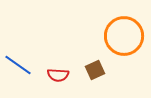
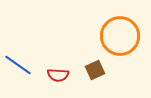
orange circle: moved 4 px left
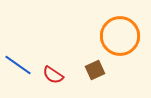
red semicircle: moved 5 px left; rotated 30 degrees clockwise
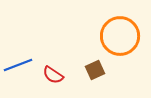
blue line: rotated 56 degrees counterclockwise
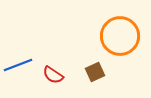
brown square: moved 2 px down
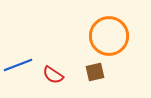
orange circle: moved 11 px left
brown square: rotated 12 degrees clockwise
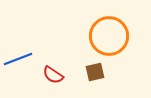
blue line: moved 6 px up
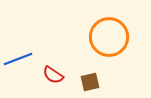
orange circle: moved 1 px down
brown square: moved 5 px left, 10 px down
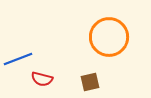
red semicircle: moved 11 px left, 4 px down; rotated 20 degrees counterclockwise
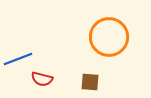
brown square: rotated 18 degrees clockwise
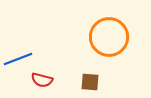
red semicircle: moved 1 px down
